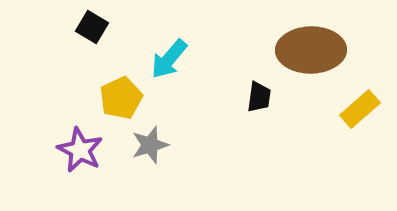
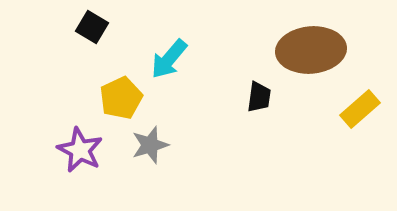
brown ellipse: rotated 4 degrees counterclockwise
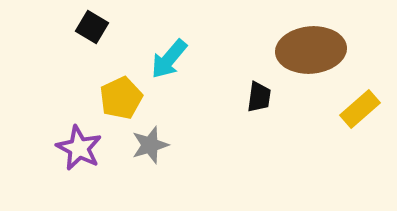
purple star: moved 1 px left, 2 px up
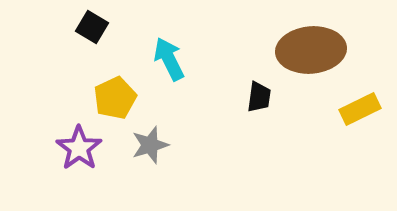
cyan arrow: rotated 114 degrees clockwise
yellow pentagon: moved 6 px left
yellow rectangle: rotated 15 degrees clockwise
purple star: rotated 9 degrees clockwise
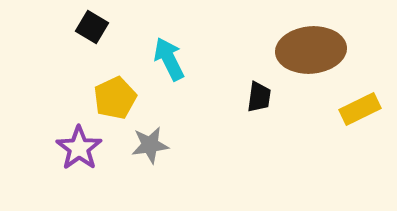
gray star: rotated 9 degrees clockwise
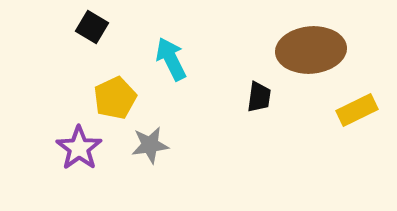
cyan arrow: moved 2 px right
yellow rectangle: moved 3 px left, 1 px down
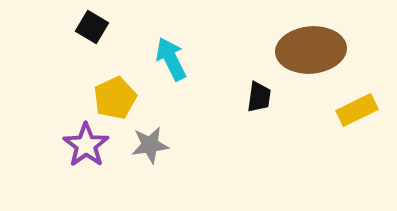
purple star: moved 7 px right, 3 px up
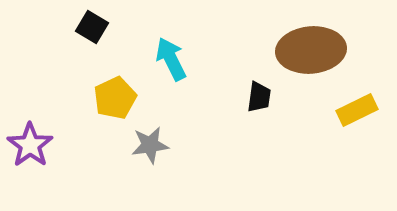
purple star: moved 56 px left
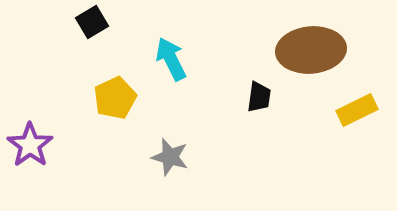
black square: moved 5 px up; rotated 28 degrees clockwise
gray star: moved 20 px right, 12 px down; rotated 24 degrees clockwise
